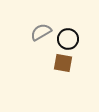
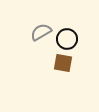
black circle: moved 1 px left
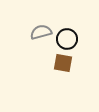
gray semicircle: rotated 15 degrees clockwise
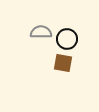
gray semicircle: rotated 15 degrees clockwise
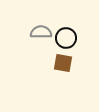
black circle: moved 1 px left, 1 px up
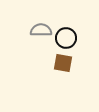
gray semicircle: moved 2 px up
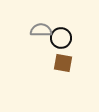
black circle: moved 5 px left
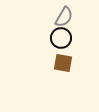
gray semicircle: moved 23 px right, 13 px up; rotated 120 degrees clockwise
